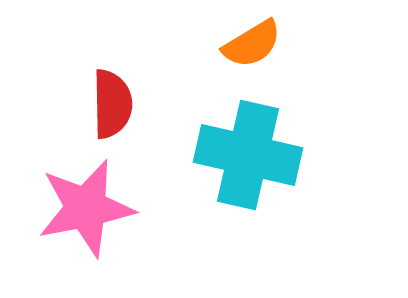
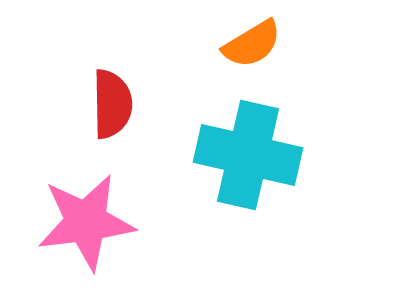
pink star: moved 14 px down; rotated 4 degrees clockwise
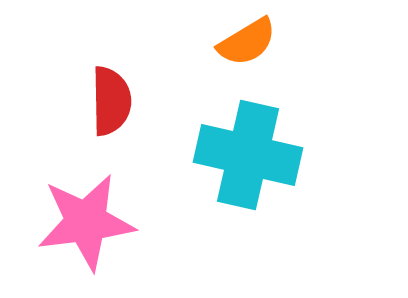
orange semicircle: moved 5 px left, 2 px up
red semicircle: moved 1 px left, 3 px up
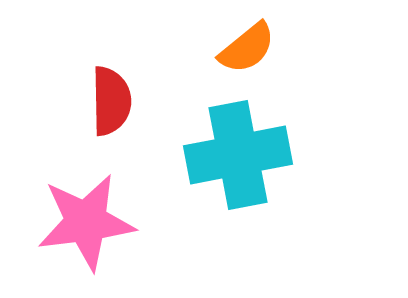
orange semicircle: moved 6 px down; rotated 8 degrees counterclockwise
cyan cross: moved 10 px left; rotated 24 degrees counterclockwise
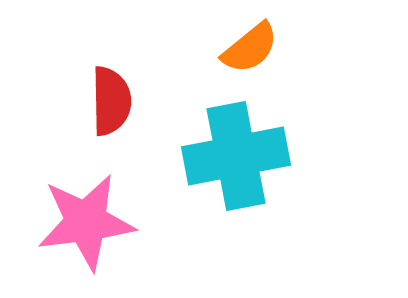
orange semicircle: moved 3 px right
cyan cross: moved 2 px left, 1 px down
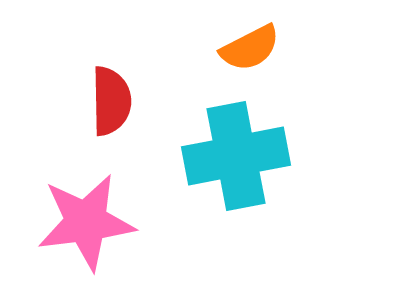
orange semicircle: rotated 12 degrees clockwise
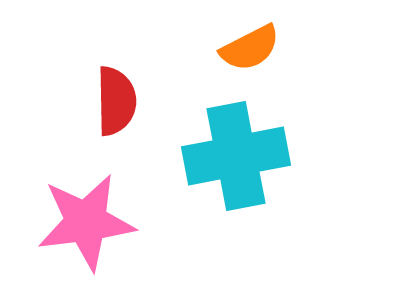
red semicircle: moved 5 px right
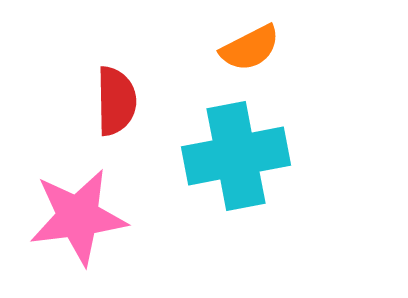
pink star: moved 8 px left, 5 px up
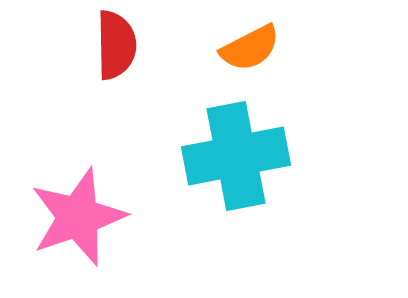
red semicircle: moved 56 px up
pink star: rotated 12 degrees counterclockwise
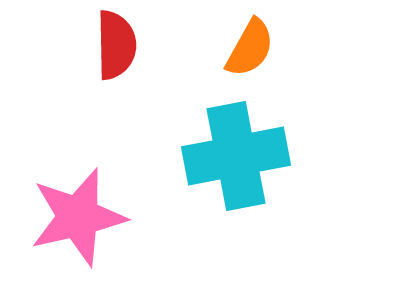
orange semicircle: rotated 34 degrees counterclockwise
pink star: rotated 6 degrees clockwise
